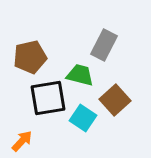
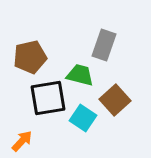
gray rectangle: rotated 8 degrees counterclockwise
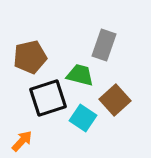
black square: rotated 9 degrees counterclockwise
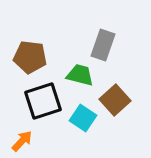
gray rectangle: moved 1 px left
brown pentagon: rotated 20 degrees clockwise
black square: moved 5 px left, 3 px down
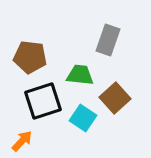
gray rectangle: moved 5 px right, 5 px up
green trapezoid: rotated 8 degrees counterclockwise
brown square: moved 2 px up
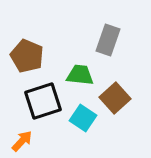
brown pentagon: moved 3 px left, 1 px up; rotated 16 degrees clockwise
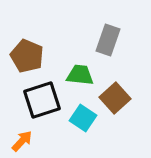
black square: moved 1 px left, 1 px up
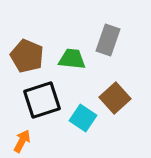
green trapezoid: moved 8 px left, 16 px up
orange arrow: rotated 15 degrees counterclockwise
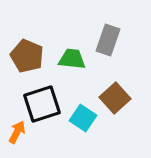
black square: moved 4 px down
orange arrow: moved 5 px left, 9 px up
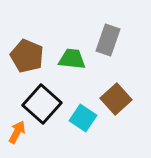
brown square: moved 1 px right, 1 px down
black square: rotated 30 degrees counterclockwise
